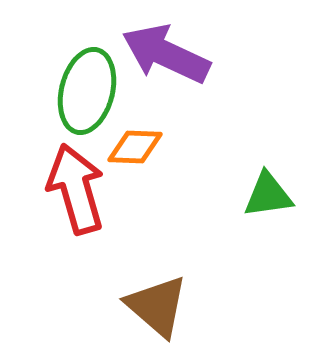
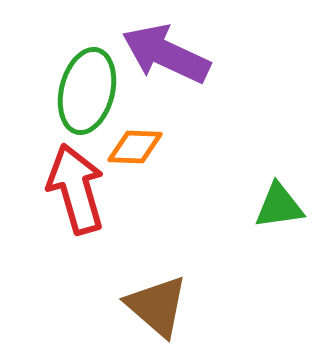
green triangle: moved 11 px right, 11 px down
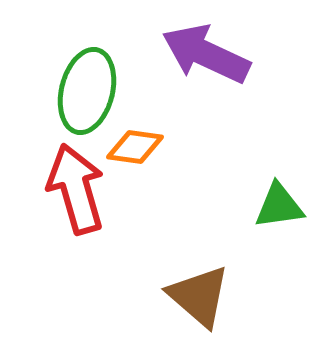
purple arrow: moved 40 px right
orange diamond: rotated 6 degrees clockwise
brown triangle: moved 42 px right, 10 px up
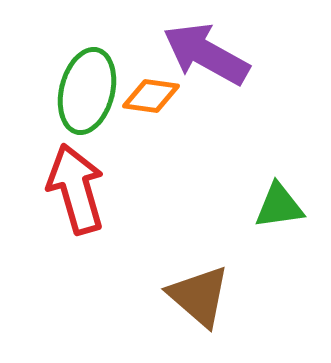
purple arrow: rotated 4 degrees clockwise
orange diamond: moved 16 px right, 51 px up
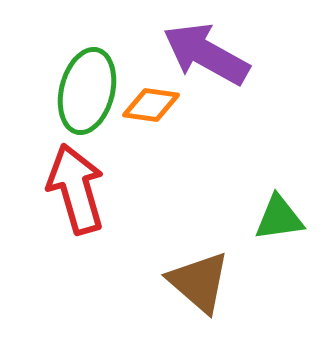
orange diamond: moved 9 px down
green triangle: moved 12 px down
brown triangle: moved 14 px up
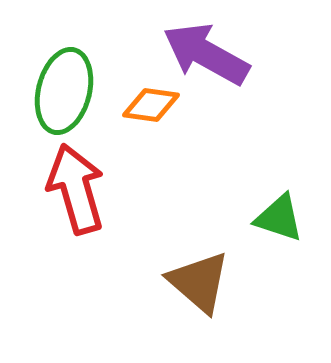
green ellipse: moved 23 px left
green triangle: rotated 26 degrees clockwise
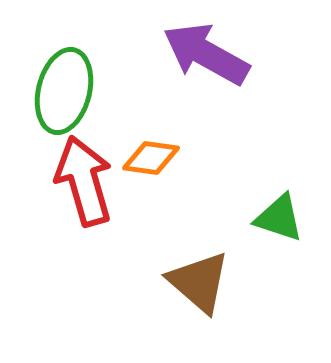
orange diamond: moved 53 px down
red arrow: moved 8 px right, 8 px up
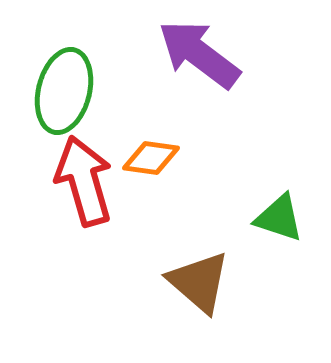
purple arrow: moved 7 px left; rotated 8 degrees clockwise
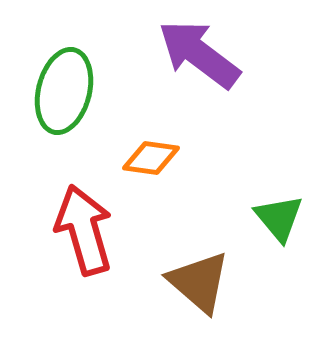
red arrow: moved 49 px down
green triangle: rotated 32 degrees clockwise
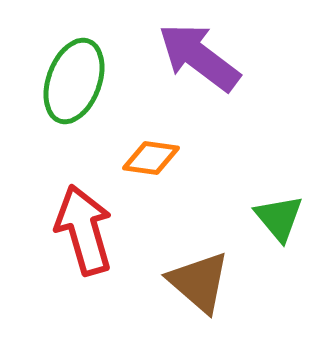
purple arrow: moved 3 px down
green ellipse: moved 10 px right, 10 px up; rotated 6 degrees clockwise
